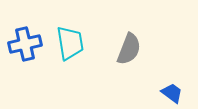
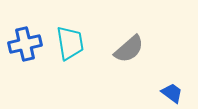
gray semicircle: rotated 28 degrees clockwise
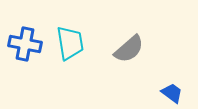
blue cross: rotated 24 degrees clockwise
